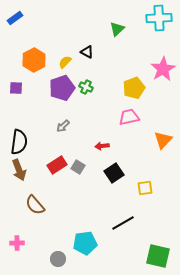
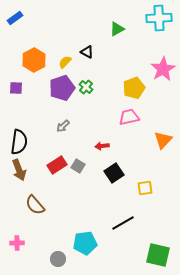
green triangle: rotated 14 degrees clockwise
green cross: rotated 16 degrees clockwise
gray square: moved 1 px up
green square: moved 1 px up
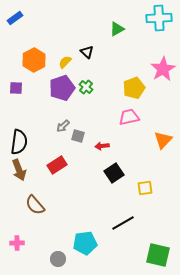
black triangle: rotated 16 degrees clockwise
gray square: moved 30 px up; rotated 16 degrees counterclockwise
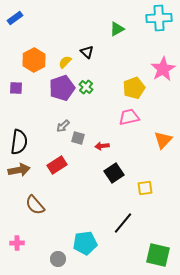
gray square: moved 2 px down
brown arrow: rotated 80 degrees counterclockwise
black line: rotated 20 degrees counterclockwise
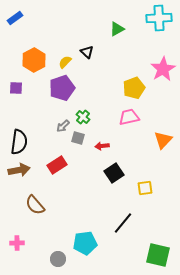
green cross: moved 3 px left, 30 px down
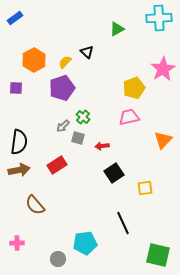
black line: rotated 65 degrees counterclockwise
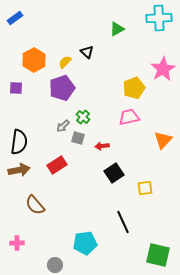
black line: moved 1 px up
gray circle: moved 3 px left, 6 px down
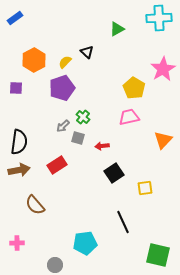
yellow pentagon: rotated 20 degrees counterclockwise
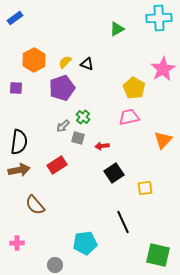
black triangle: moved 12 px down; rotated 24 degrees counterclockwise
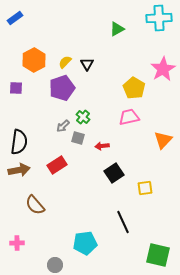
black triangle: rotated 40 degrees clockwise
